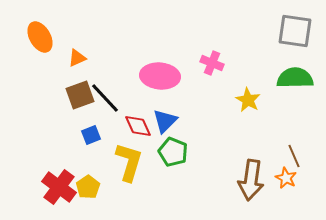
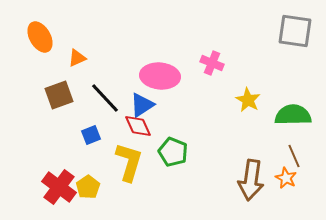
green semicircle: moved 2 px left, 37 px down
brown square: moved 21 px left
blue triangle: moved 23 px left, 16 px up; rotated 12 degrees clockwise
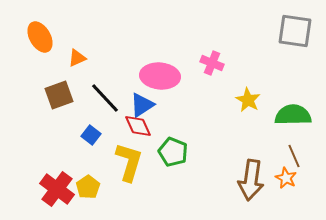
blue square: rotated 30 degrees counterclockwise
red cross: moved 2 px left, 2 px down
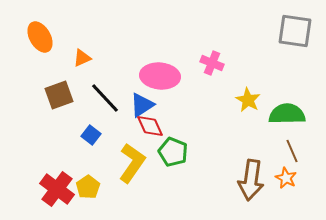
orange triangle: moved 5 px right
green semicircle: moved 6 px left, 1 px up
red diamond: moved 12 px right
brown line: moved 2 px left, 5 px up
yellow L-shape: moved 3 px right, 1 px down; rotated 18 degrees clockwise
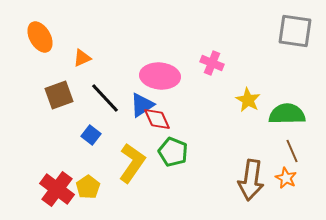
red diamond: moved 7 px right, 7 px up
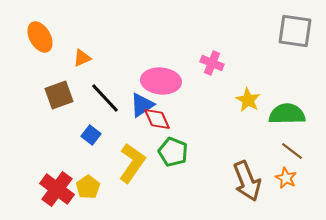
pink ellipse: moved 1 px right, 5 px down
brown line: rotated 30 degrees counterclockwise
brown arrow: moved 4 px left, 1 px down; rotated 30 degrees counterclockwise
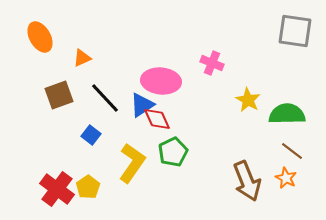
green pentagon: rotated 24 degrees clockwise
